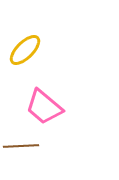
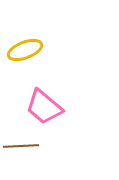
yellow ellipse: rotated 24 degrees clockwise
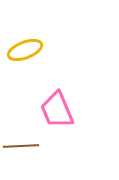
pink trapezoid: moved 13 px right, 3 px down; rotated 27 degrees clockwise
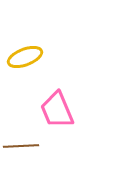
yellow ellipse: moved 7 px down
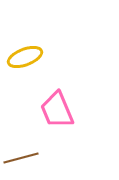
brown line: moved 12 px down; rotated 12 degrees counterclockwise
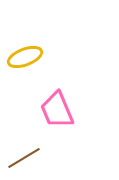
brown line: moved 3 px right; rotated 16 degrees counterclockwise
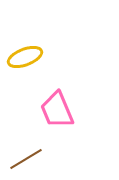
brown line: moved 2 px right, 1 px down
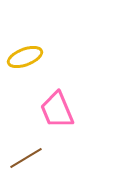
brown line: moved 1 px up
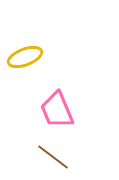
brown line: moved 27 px right, 1 px up; rotated 68 degrees clockwise
